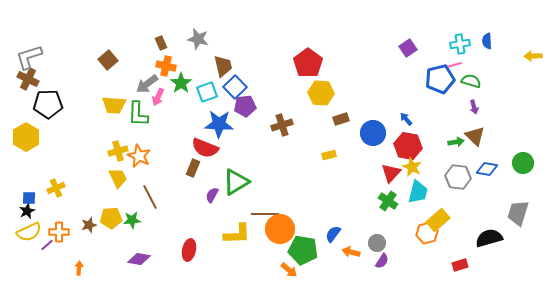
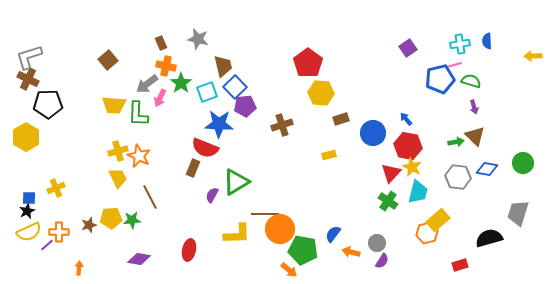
pink arrow at (158, 97): moved 2 px right, 1 px down
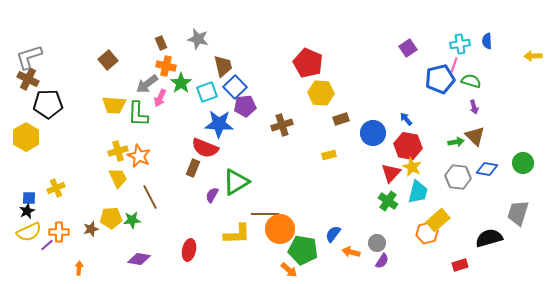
red pentagon at (308, 63): rotated 12 degrees counterclockwise
pink line at (454, 65): rotated 56 degrees counterclockwise
brown star at (89, 225): moved 2 px right, 4 px down
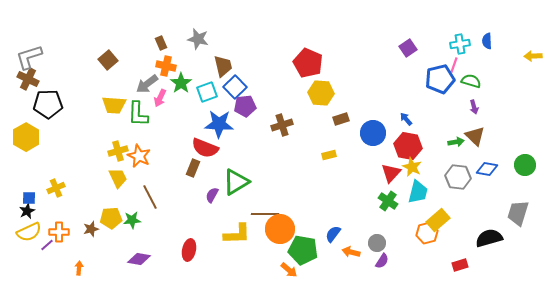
green circle at (523, 163): moved 2 px right, 2 px down
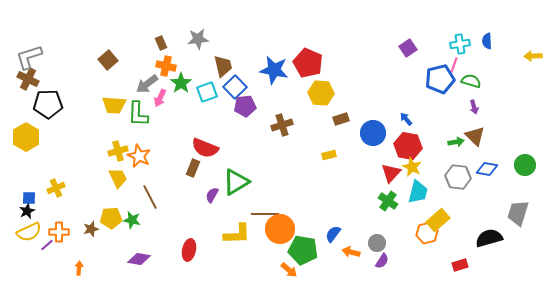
gray star at (198, 39): rotated 20 degrees counterclockwise
blue star at (219, 124): moved 55 px right, 54 px up; rotated 8 degrees clockwise
green star at (132, 220): rotated 18 degrees clockwise
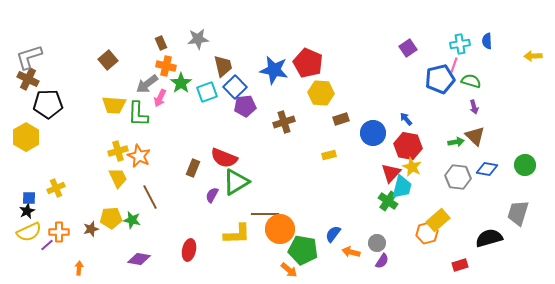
brown cross at (282, 125): moved 2 px right, 3 px up
red semicircle at (205, 148): moved 19 px right, 10 px down
cyan trapezoid at (418, 192): moved 16 px left, 5 px up
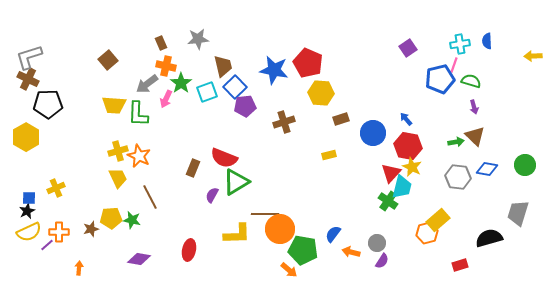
pink arrow at (160, 98): moved 6 px right, 1 px down
